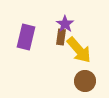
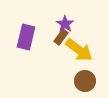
brown rectangle: rotated 28 degrees clockwise
yellow arrow: rotated 12 degrees counterclockwise
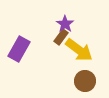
purple rectangle: moved 7 px left, 12 px down; rotated 15 degrees clockwise
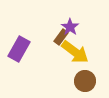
purple star: moved 5 px right, 3 px down
yellow arrow: moved 4 px left, 2 px down
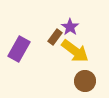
brown rectangle: moved 6 px left
yellow arrow: moved 1 px up
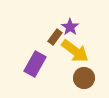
purple rectangle: moved 16 px right, 15 px down
brown circle: moved 1 px left, 3 px up
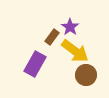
brown rectangle: moved 3 px left
brown circle: moved 2 px right, 3 px up
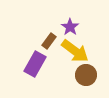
brown rectangle: moved 3 px left, 4 px down
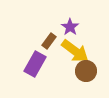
brown circle: moved 4 px up
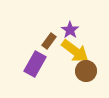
purple star: moved 3 px down
